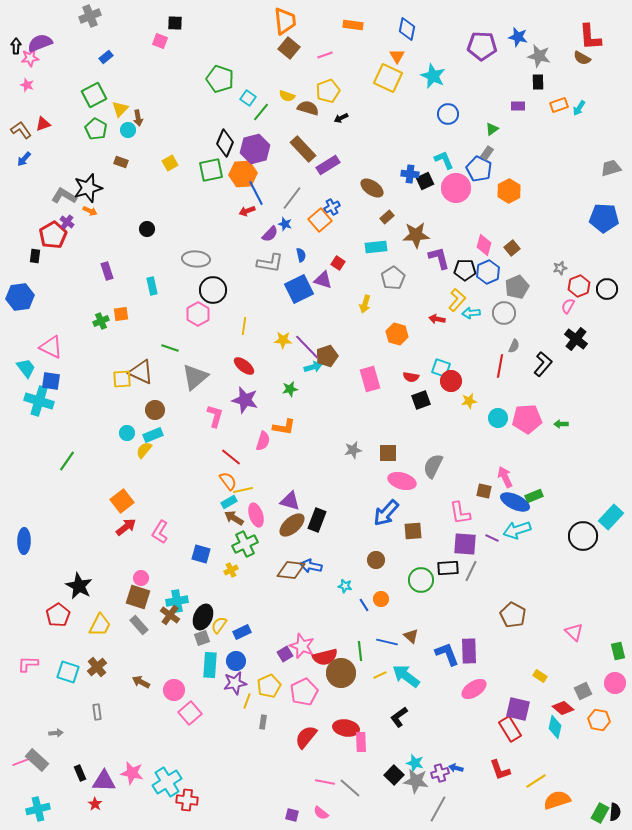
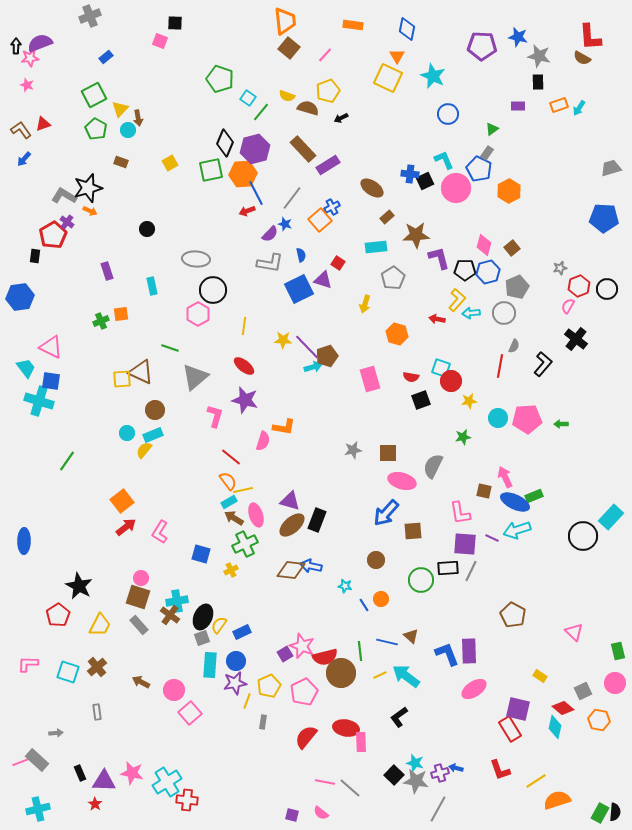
pink line at (325, 55): rotated 28 degrees counterclockwise
blue hexagon at (488, 272): rotated 10 degrees clockwise
green star at (290, 389): moved 173 px right, 48 px down
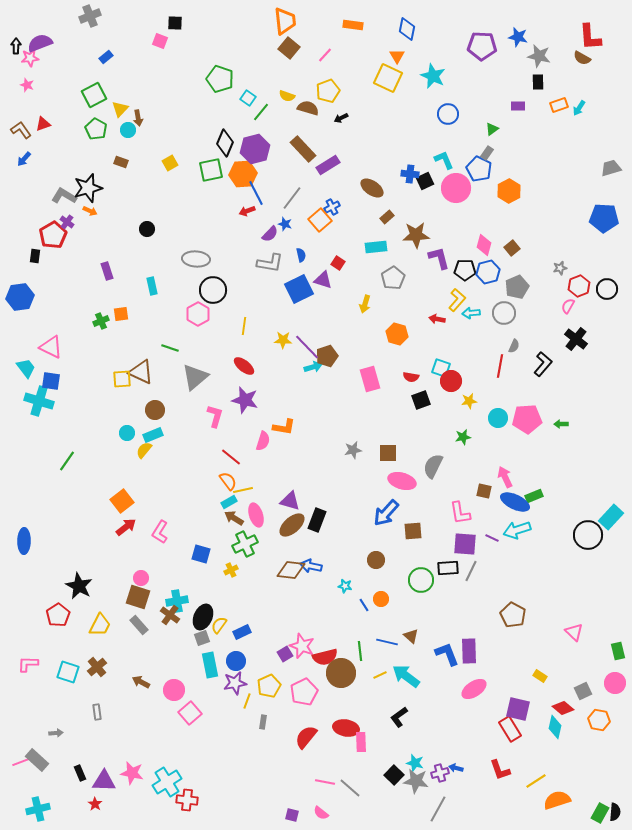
black circle at (583, 536): moved 5 px right, 1 px up
cyan rectangle at (210, 665): rotated 15 degrees counterclockwise
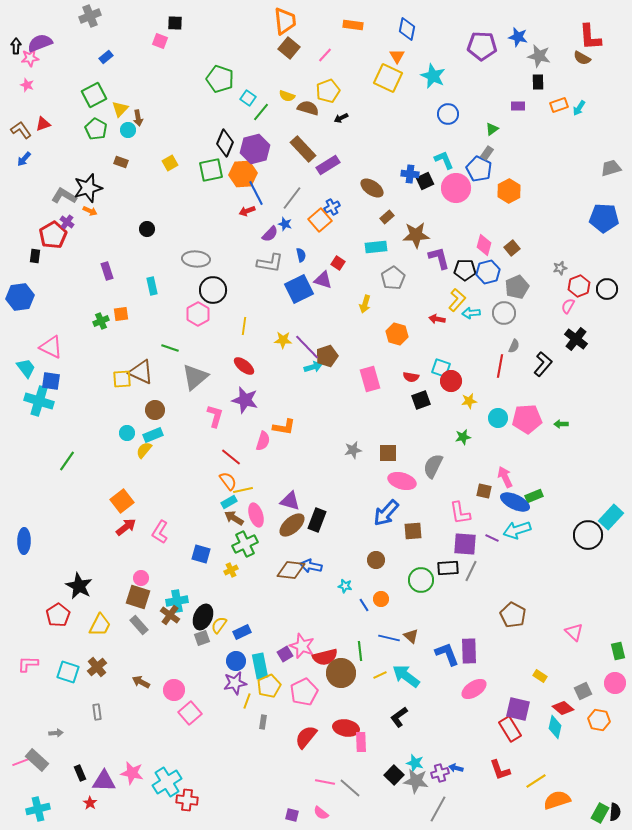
blue line at (387, 642): moved 2 px right, 4 px up
cyan rectangle at (210, 665): moved 50 px right, 1 px down
red star at (95, 804): moved 5 px left, 1 px up
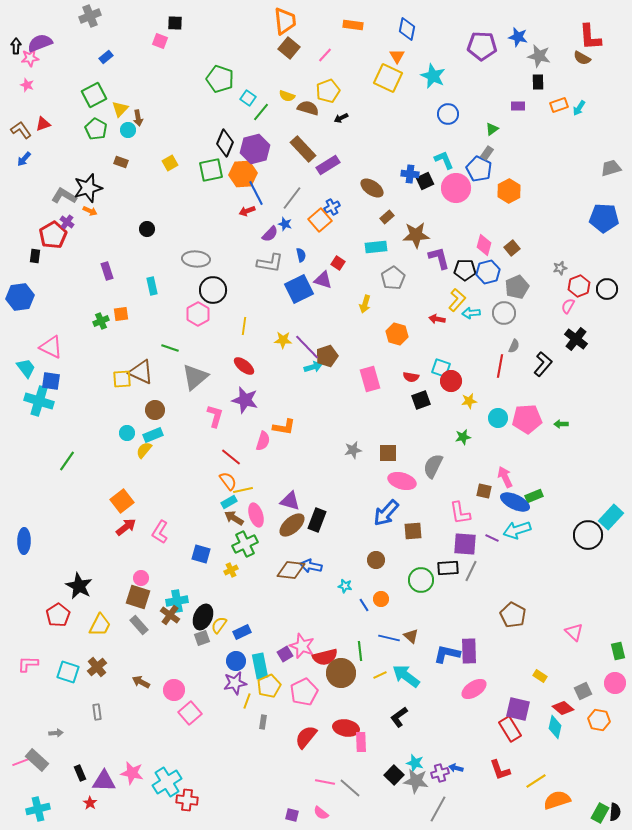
blue L-shape at (447, 654): rotated 56 degrees counterclockwise
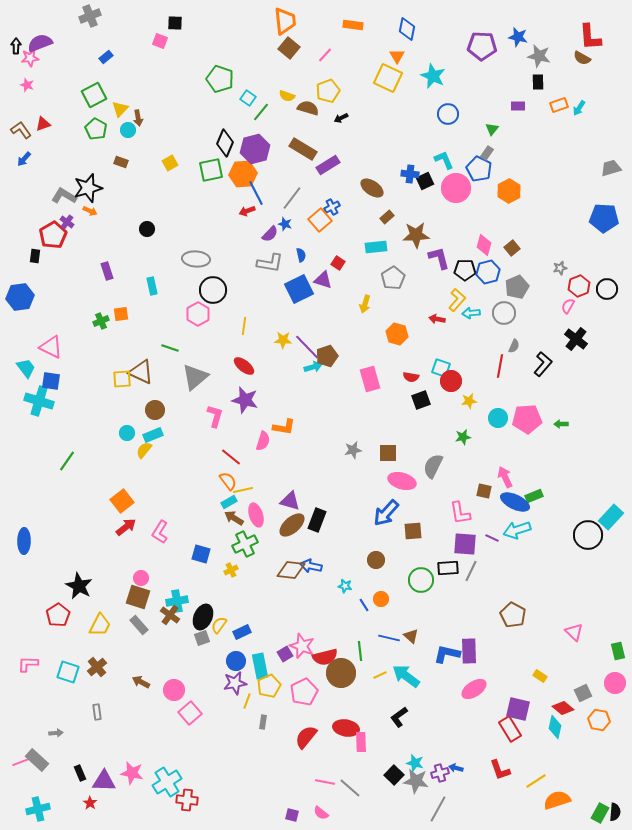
green triangle at (492, 129): rotated 16 degrees counterclockwise
brown rectangle at (303, 149): rotated 16 degrees counterclockwise
gray square at (583, 691): moved 2 px down
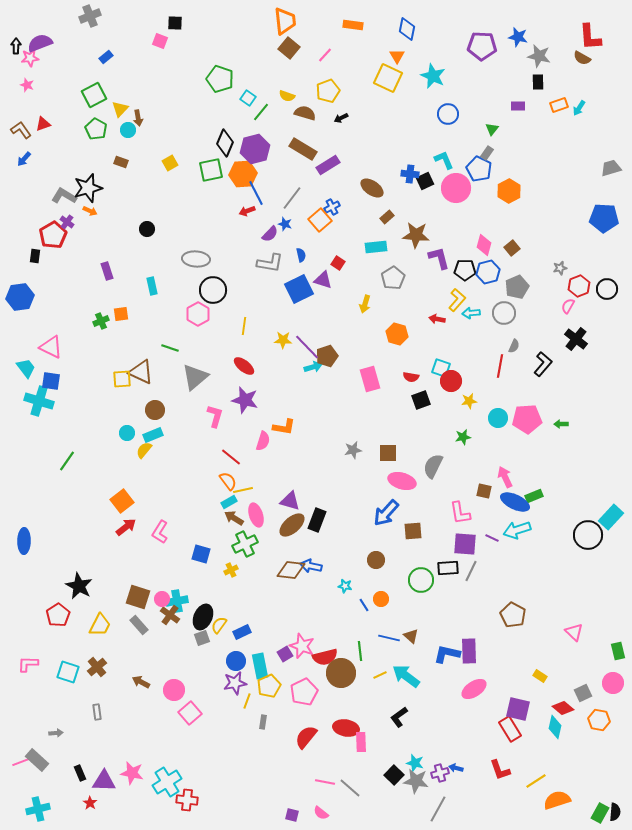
brown semicircle at (308, 108): moved 3 px left, 5 px down
brown star at (416, 235): rotated 8 degrees clockwise
pink circle at (141, 578): moved 21 px right, 21 px down
pink circle at (615, 683): moved 2 px left
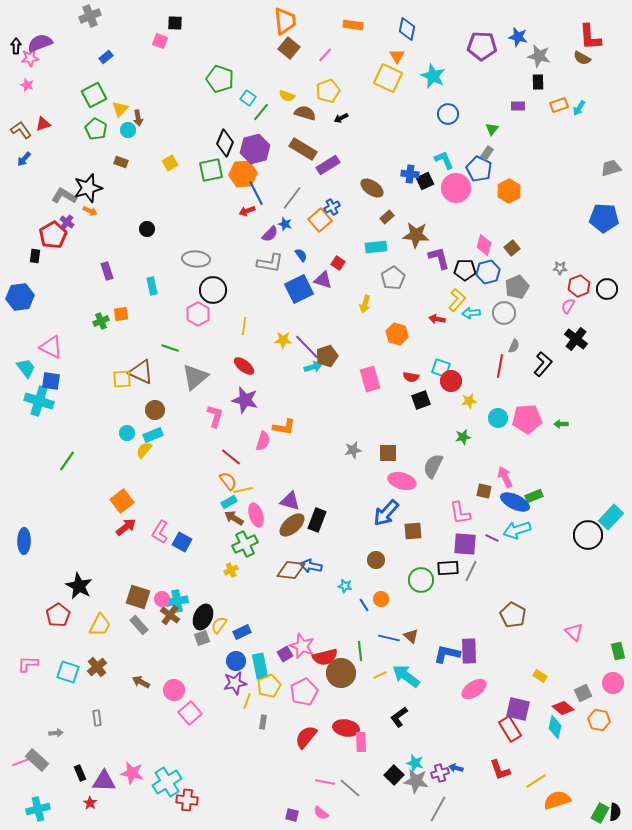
blue semicircle at (301, 255): rotated 24 degrees counterclockwise
gray star at (560, 268): rotated 16 degrees clockwise
blue square at (201, 554): moved 19 px left, 12 px up; rotated 12 degrees clockwise
gray rectangle at (97, 712): moved 6 px down
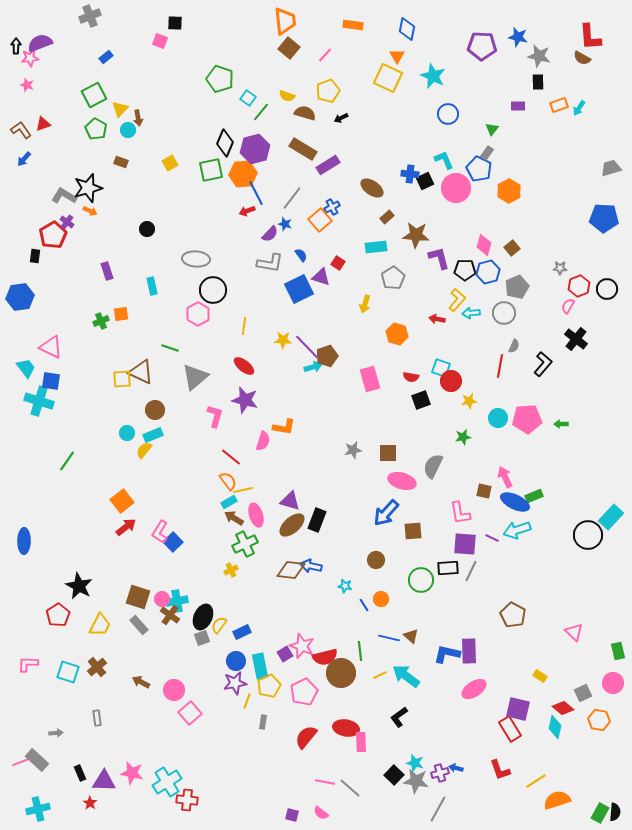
purple triangle at (323, 280): moved 2 px left, 3 px up
blue square at (182, 542): moved 9 px left; rotated 18 degrees clockwise
